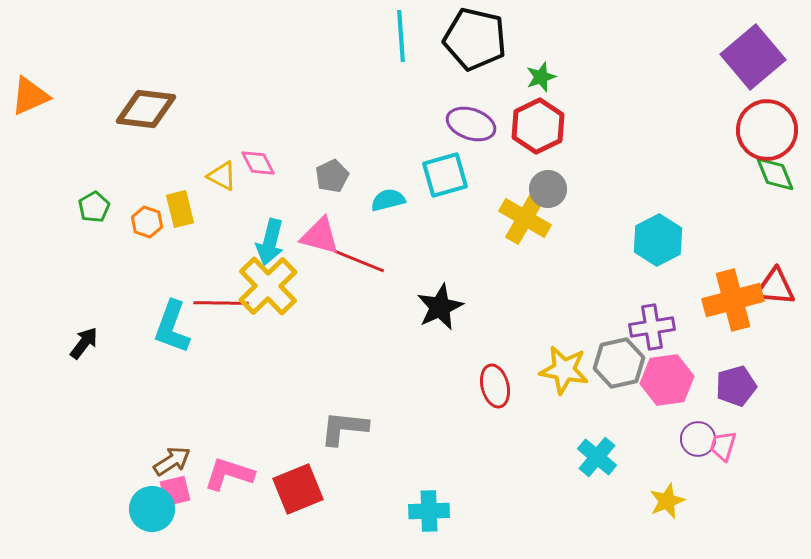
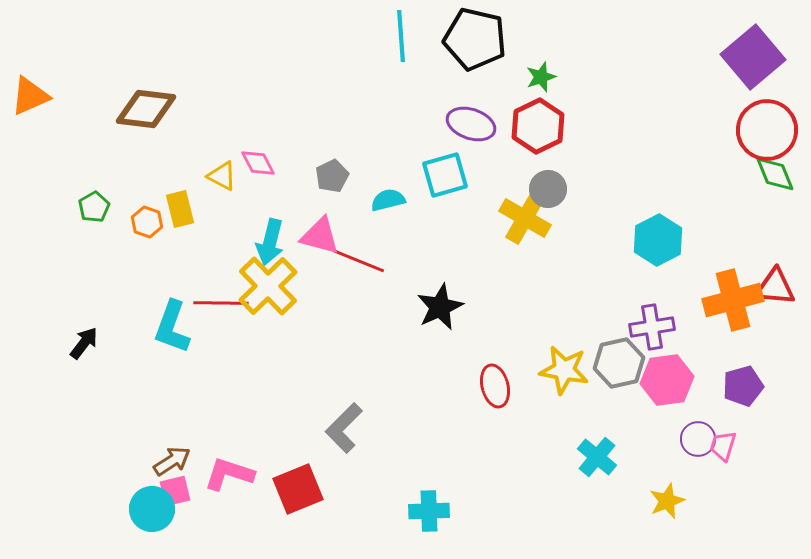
purple pentagon at (736, 386): moved 7 px right
gray L-shape at (344, 428): rotated 51 degrees counterclockwise
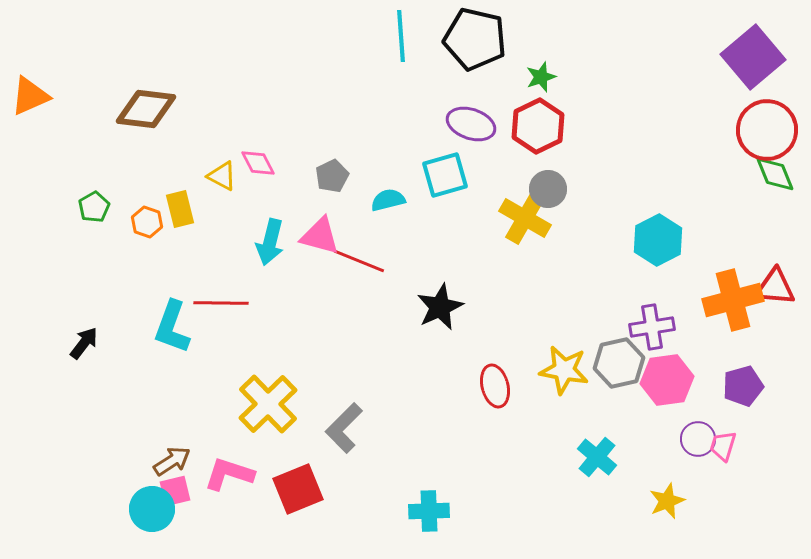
yellow cross at (268, 286): moved 118 px down
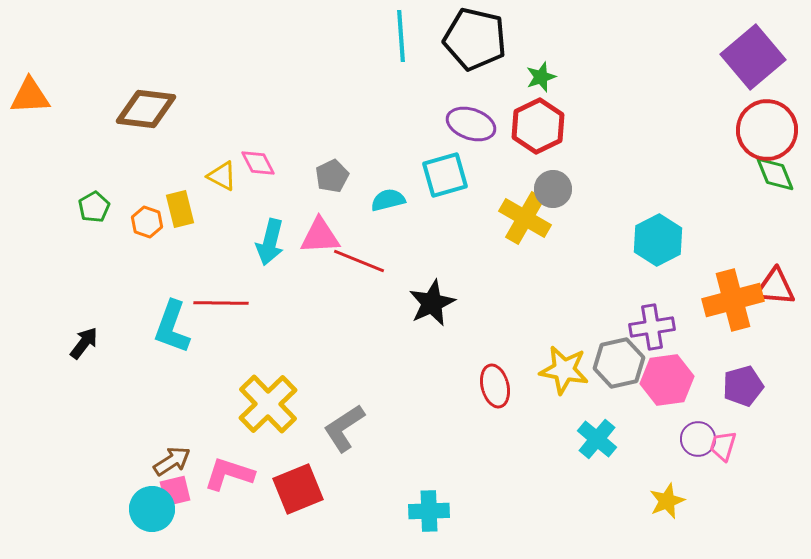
orange triangle at (30, 96): rotated 21 degrees clockwise
gray circle at (548, 189): moved 5 px right
pink triangle at (320, 236): rotated 18 degrees counterclockwise
black star at (440, 307): moved 8 px left, 4 px up
gray L-shape at (344, 428): rotated 12 degrees clockwise
cyan cross at (597, 457): moved 18 px up
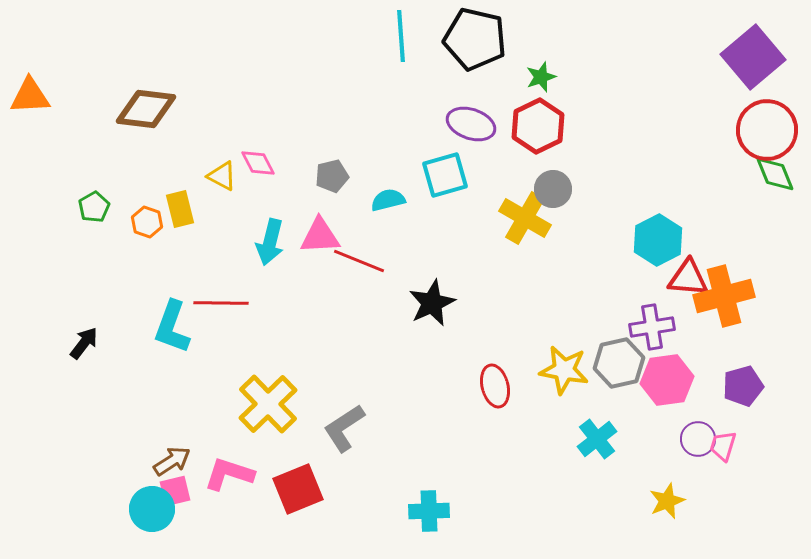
gray pentagon at (332, 176): rotated 12 degrees clockwise
red triangle at (775, 287): moved 87 px left, 9 px up
orange cross at (733, 300): moved 9 px left, 4 px up
cyan cross at (597, 439): rotated 12 degrees clockwise
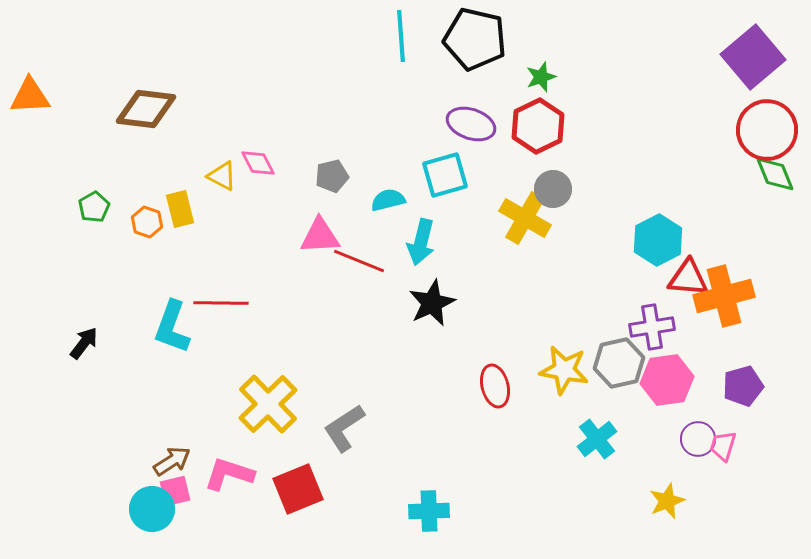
cyan arrow at (270, 242): moved 151 px right
